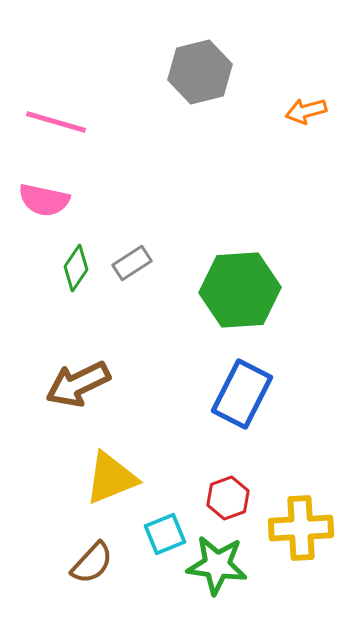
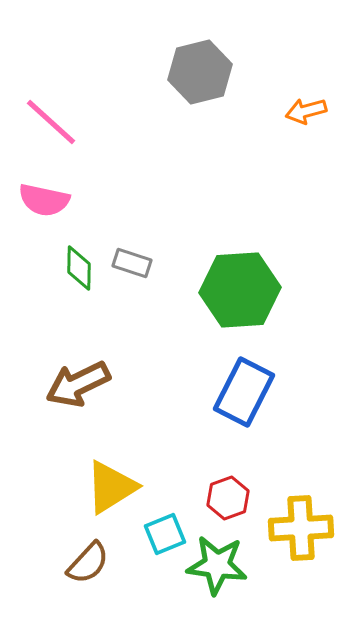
pink line: moved 5 px left; rotated 26 degrees clockwise
gray rectangle: rotated 51 degrees clockwise
green diamond: moved 3 px right; rotated 33 degrees counterclockwise
blue rectangle: moved 2 px right, 2 px up
yellow triangle: moved 9 px down; rotated 10 degrees counterclockwise
brown semicircle: moved 4 px left
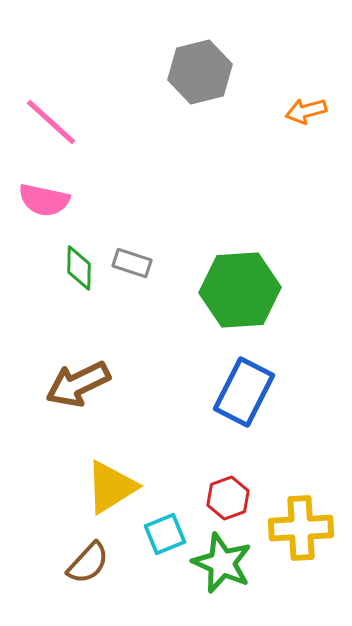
green star: moved 5 px right, 2 px up; rotated 16 degrees clockwise
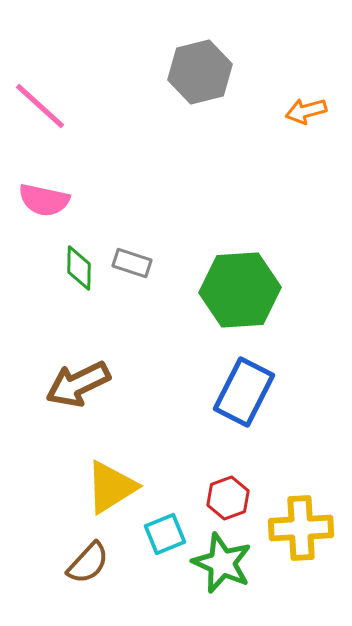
pink line: moved 11 px left, 16 px up
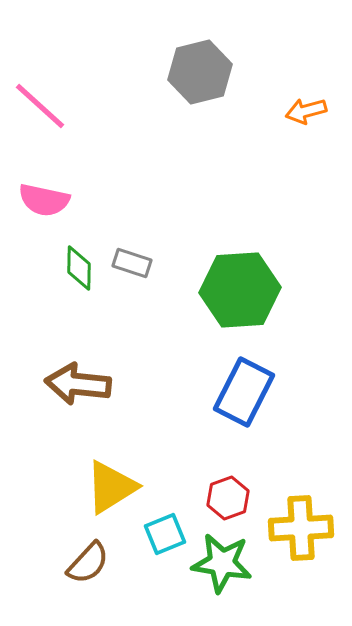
brown arrow: rotated 32 degrees clockwise
green star: rotated 14 degrees counterclockwise
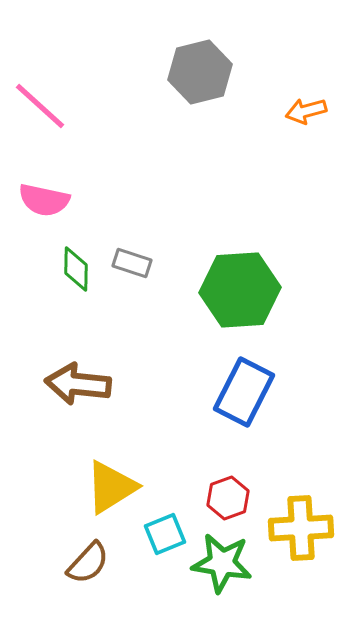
green diamond: moved 3 px left, 1 px down
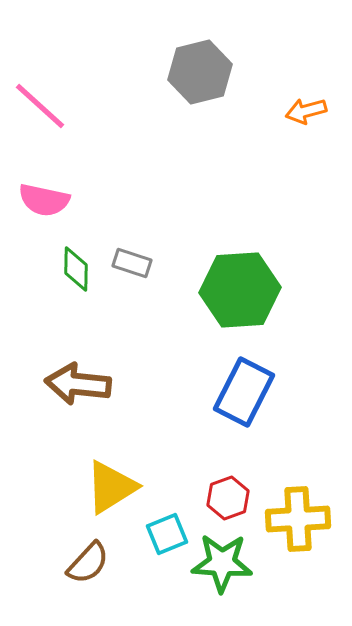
yellow cross: moved 3 px left, 9 px up
cyan square: moved 2 px right
green star: rotated 6 degrees counterclockwise
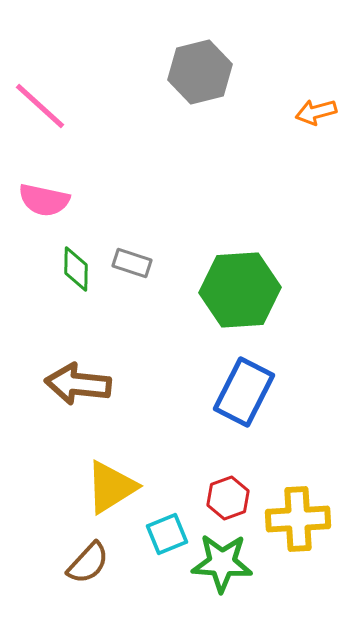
orange arrow: moved 10 px right, 1 px down
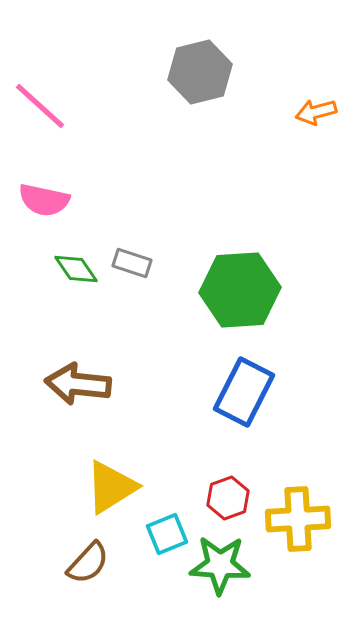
green diamond: rotated 36 degrees counterclockwise
green star: moved 2 px left, 2 px down
